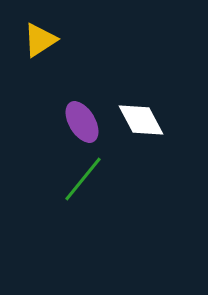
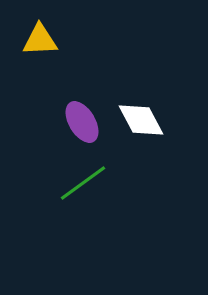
yellow triangle: rotated 30 degrees clockwise
green line: moved 4 px down; rotated 15 degrees clockwise
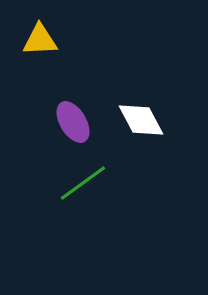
purple ellipse: moved 9 px left
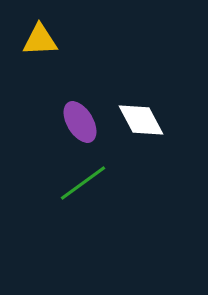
purple ellipse: moved 7 px right
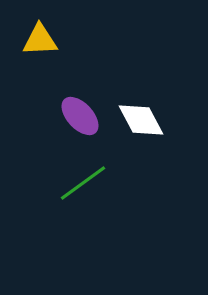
purple ellipse: moved 6 px up; rotated 12 degrees counterclockwise
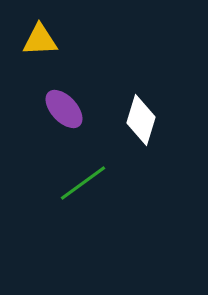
purple ellipse: moved 16 px left, 7 px up
white diamond: rotated 45 degrees clockwise
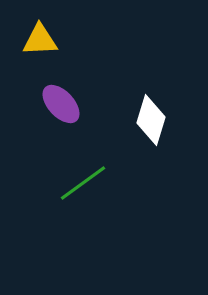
purple ellipse: moved 3 px left, 5 px up
white diamond: moved 10 px right
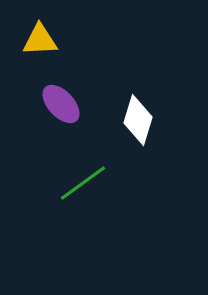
white diamond: moved 13 px left
